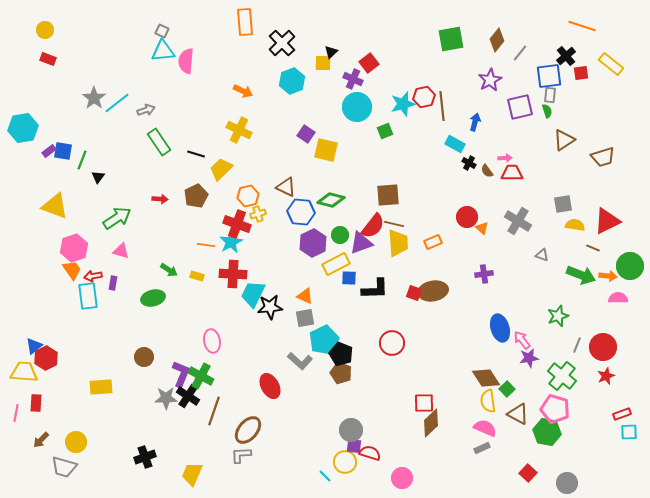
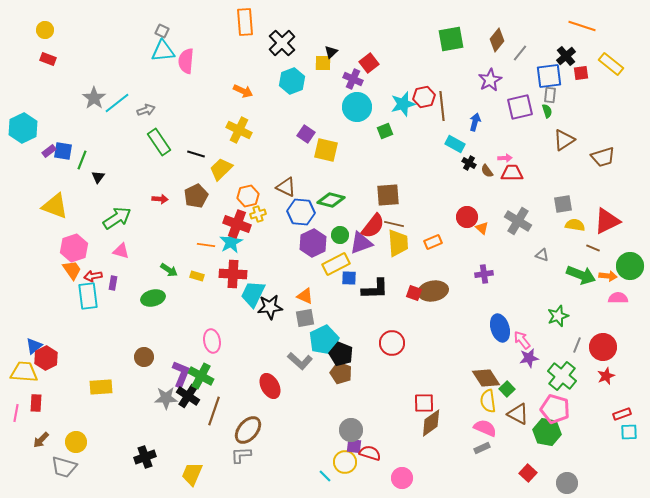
cyan hexagon at (23, 128): rotated 16 degrees counterclockwise
brown diamond at (431, 423): rotated 8 degrees clockwise
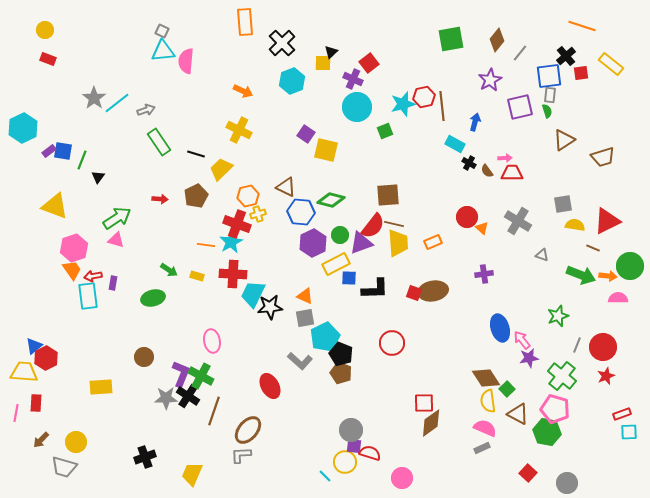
pink triangle at (121, 251): moved 5 px left, 11 px up
cyan pentagon at (324, 340): moved 1 px right, 3 px up
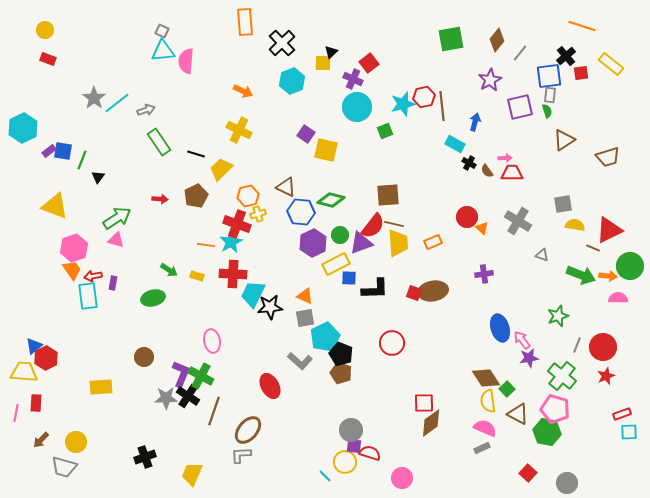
brown trapezoid at (603, 157): moved 5 px right
red triangle at (607, 221): moved 2 px right, 9 px down
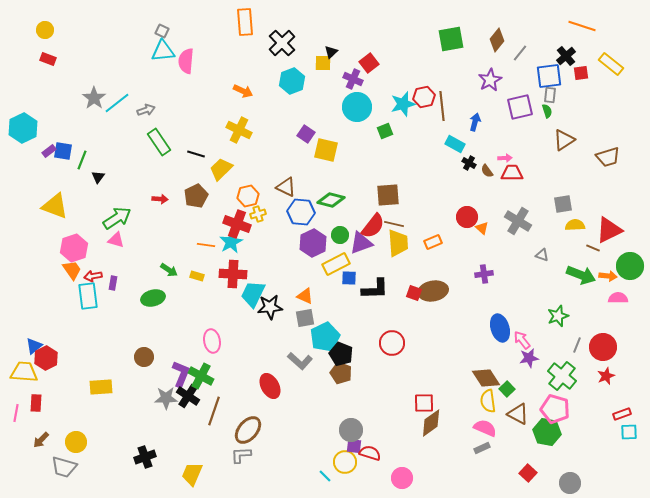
yellow semicircle at (575, 225): rotated 12 degrees counterclockwise
gray circle at (567, 483): moved 3 px right
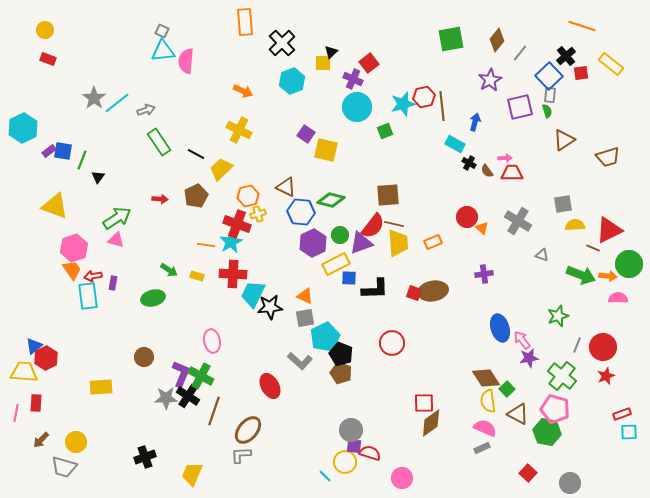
blue square at (549, 76): rotated 36 degrees counterclockwise
black line at (196, 154): rotated 12 degrees clockwise
green circle at (630, 266): moved 1 px left, 2 px up
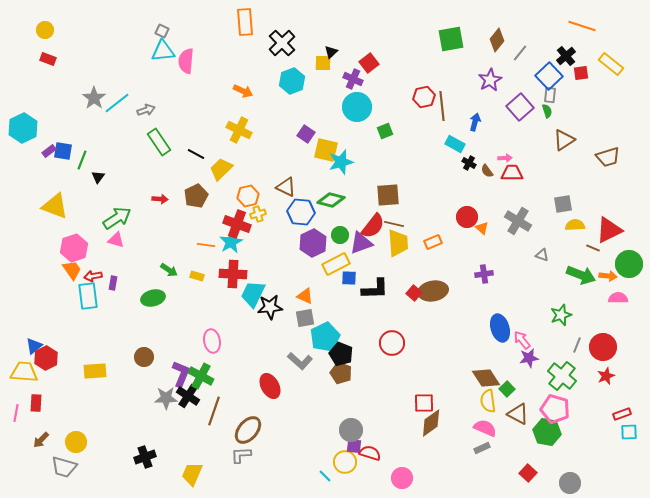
cyan star at (403, 104): moved 62 px left, 58 px down
purple square at (520, 107): rotated 28 degrees counterclockwise
red square at (414, 293): rotated 21 degrees clockwise
green star at (558, 316): moved 3 px right, 1 px up
yellow rectangle at (101, 387): moved 6 px left, 16 px up
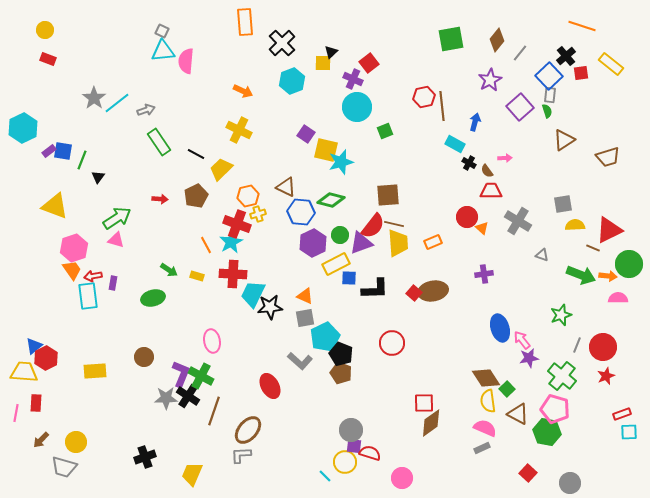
red trapezoid at (512, 173): moved 21 px left, 18 px down
orange line at (206, 245): rotated 54 degrees clockwise
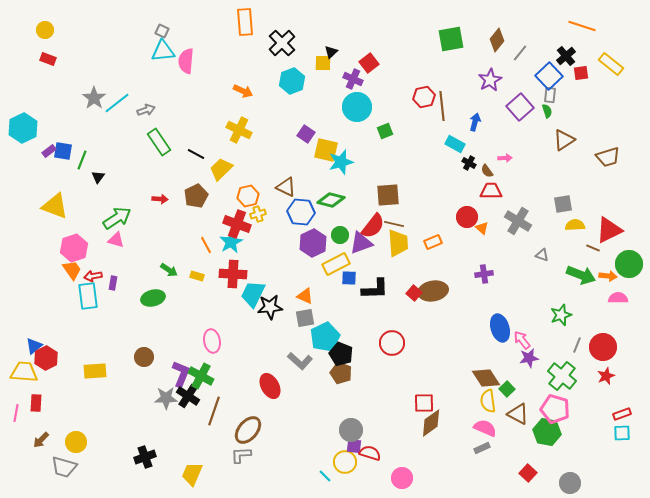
cyan square at (629, 432): moved 7 px left, 1 px down
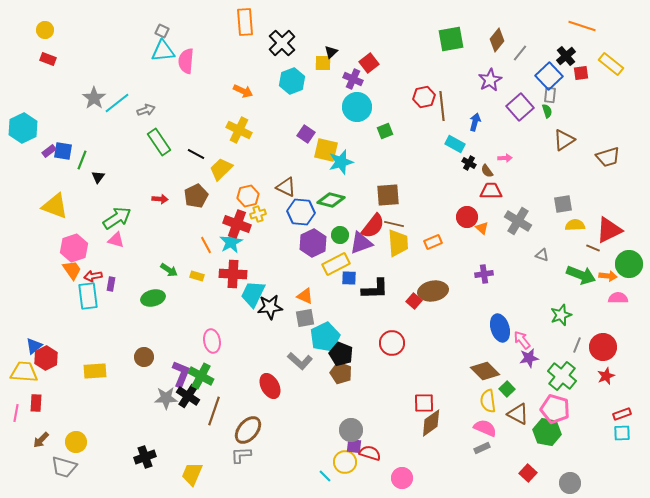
purple rectangle at (113, 283): moved 2 px left, 1 px down
red square at (414, 293): moved 8 px down
brown diamond at (486, 378): moved 1 px left, 7 px up; rotated 12 degrees counterclockwise
